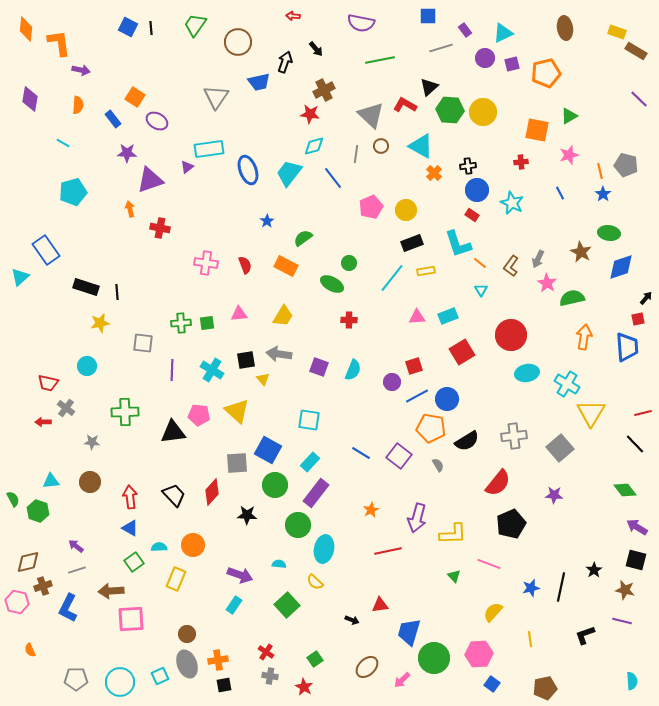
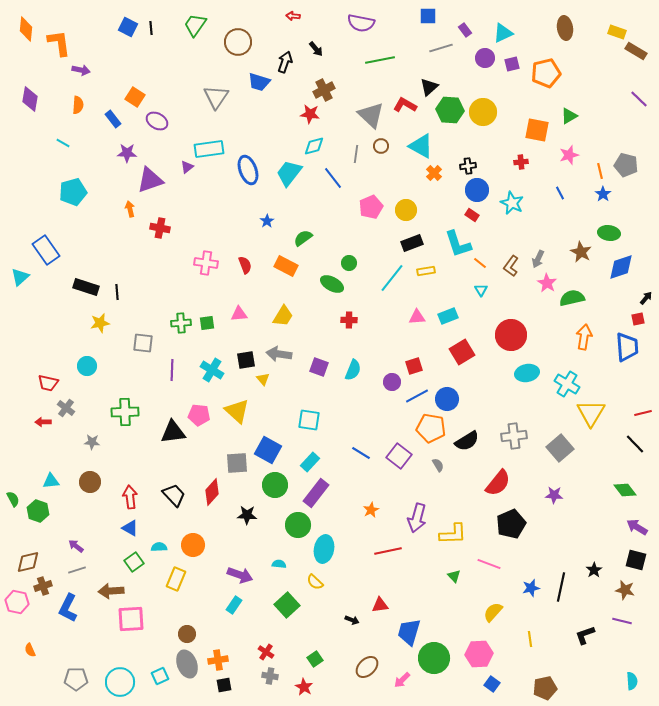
blue trapezoid at (259, 82): rotated 30 degrees clockwise
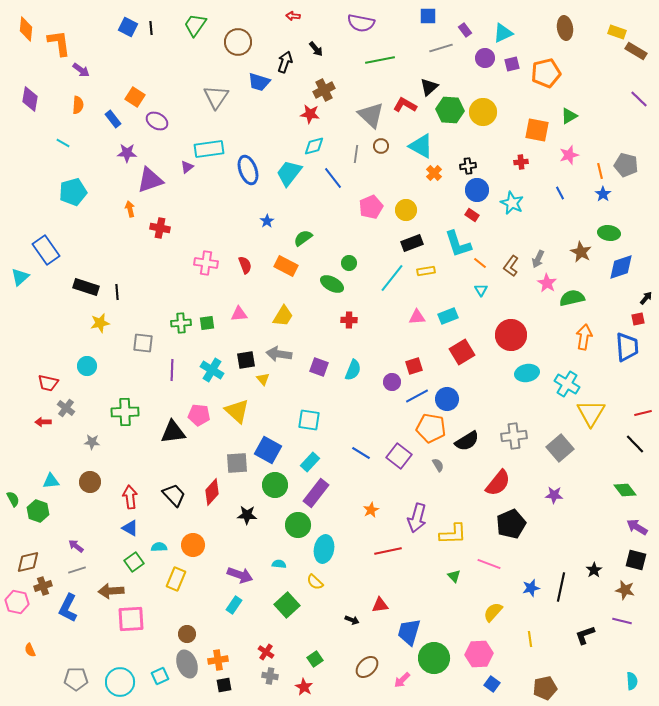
purple arrow at (81, 70): rotated 24 degrees clockwise
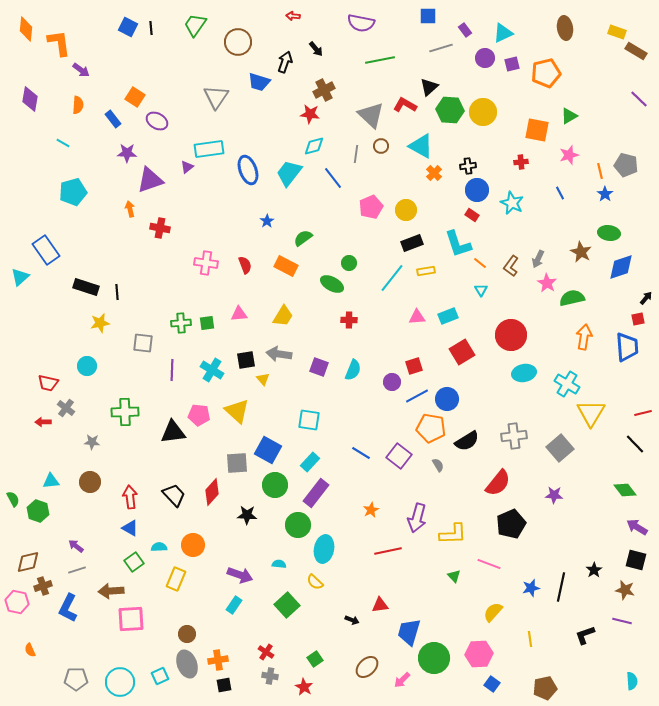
blue star at (603, 194): moved 2 px right
cyan ellipse at (527, 373): moved 3 px left
